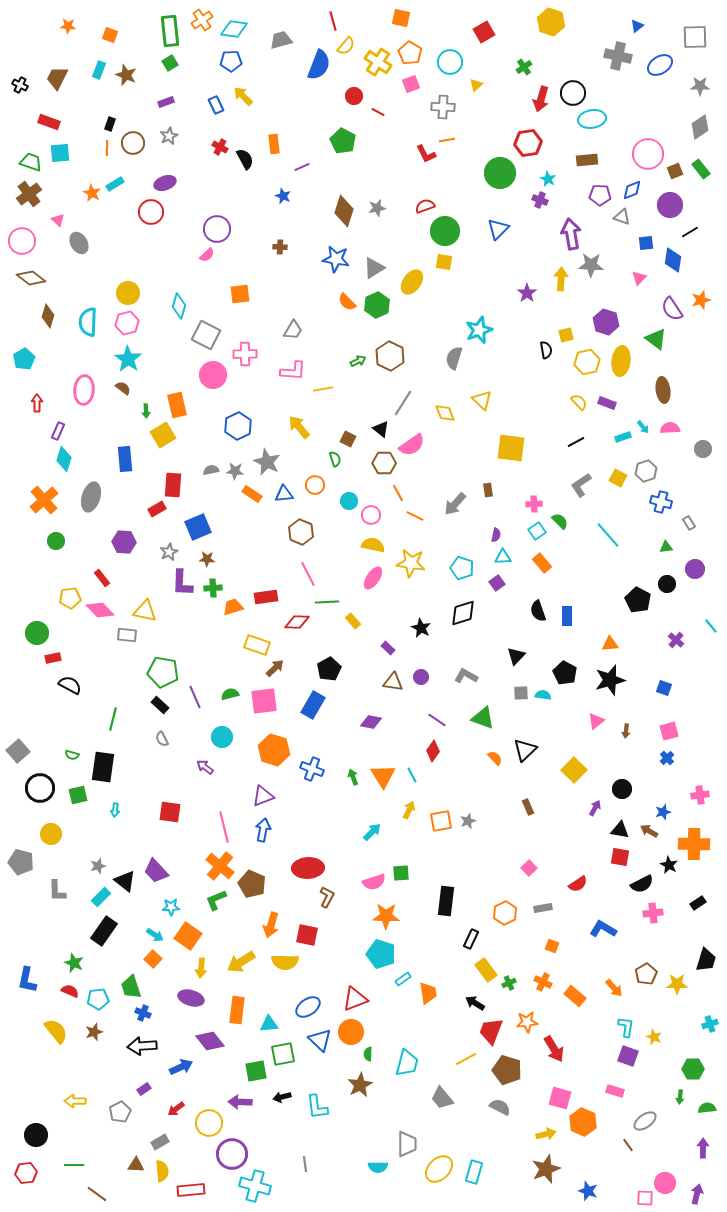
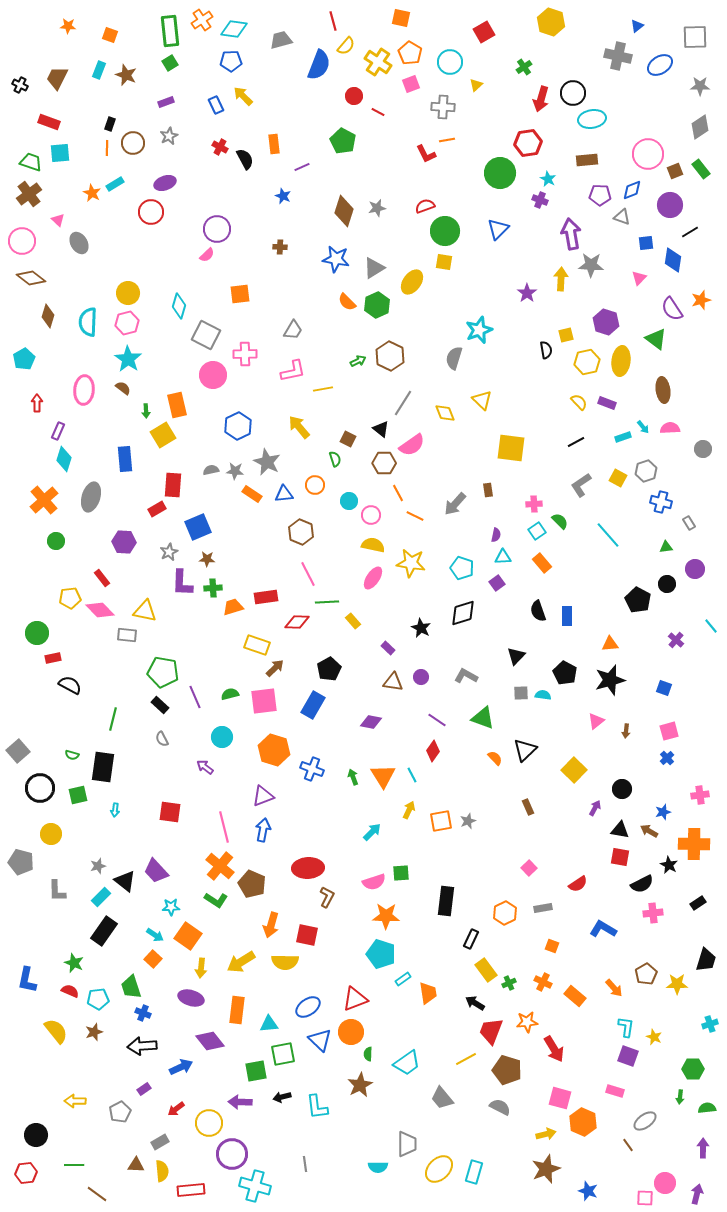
pink L-shape at (293, 371): rotated 16 degrees counterclockwise
green L-shape at (216, 900): rotated 125 degrees counterclockwise
cyan trapezoid at (407, 1063): rotated 40 degrees clockwise
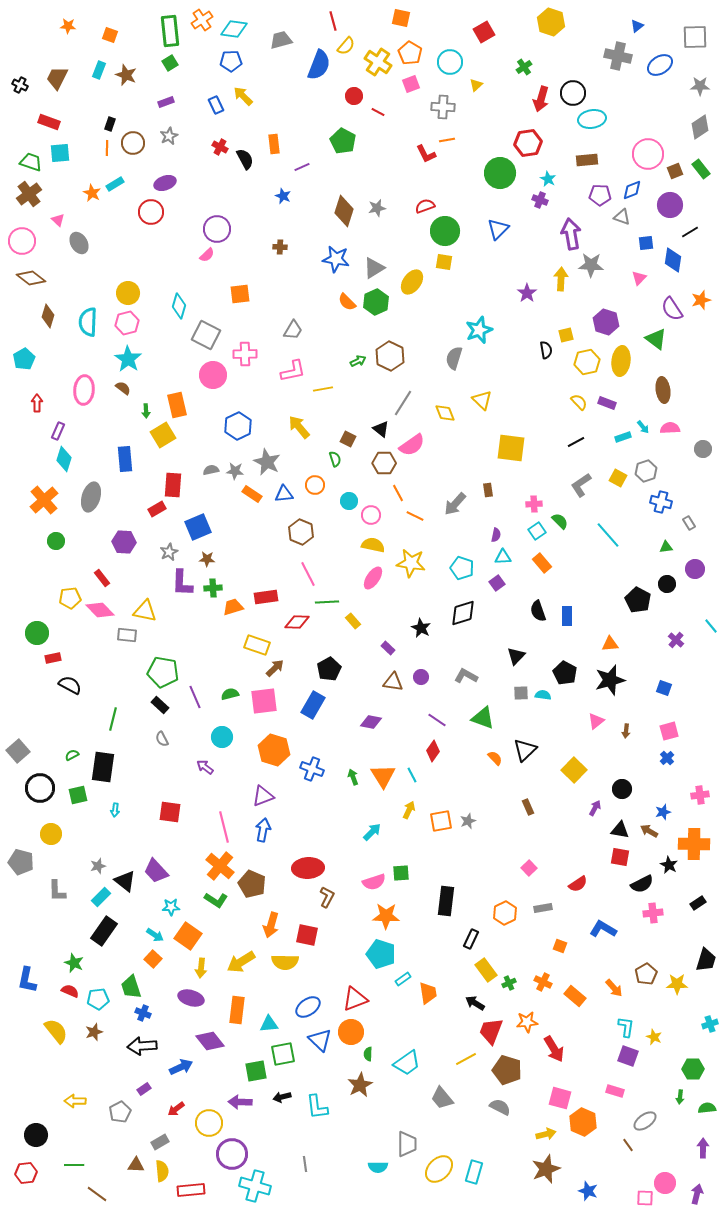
green hexagon at (377, 305): moved 1 px left, 3 px up
green semicircle at (72, 755): rotated 136 degrees clockwise
orange square at (552, 946): moved 8 px right
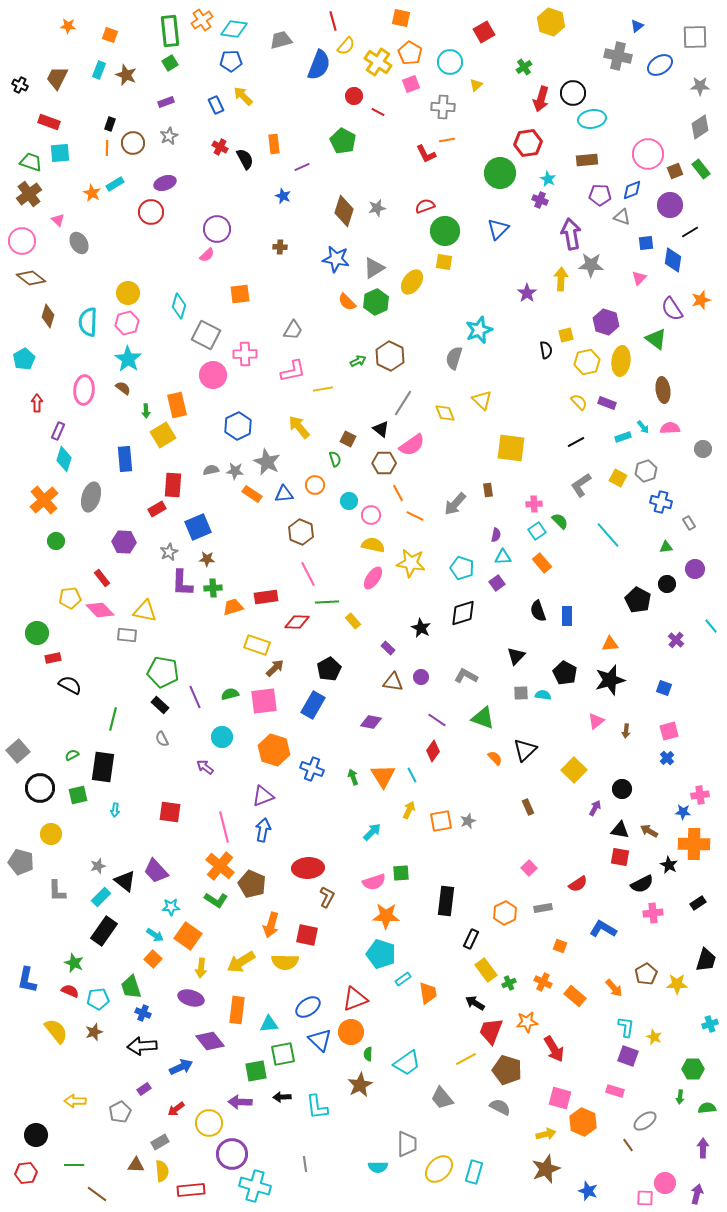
blue star at (663, 812): moved 20 px right; rotated 21 degrees clockwise
black arrow at (282, 1097): rotated 12 degrees clockwise
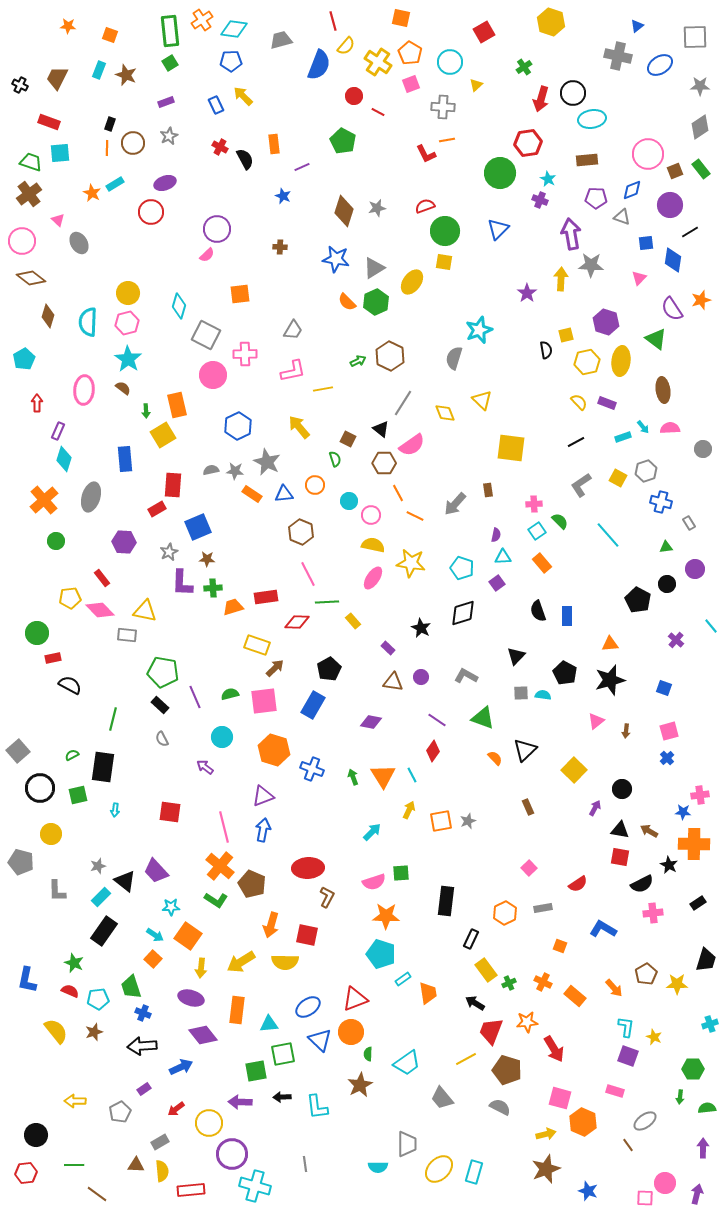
purple pentagon at (600, 195): moved 4 px left, 3 px down
purple diamond at (210, 1041): moved 7 px left, 6 px up
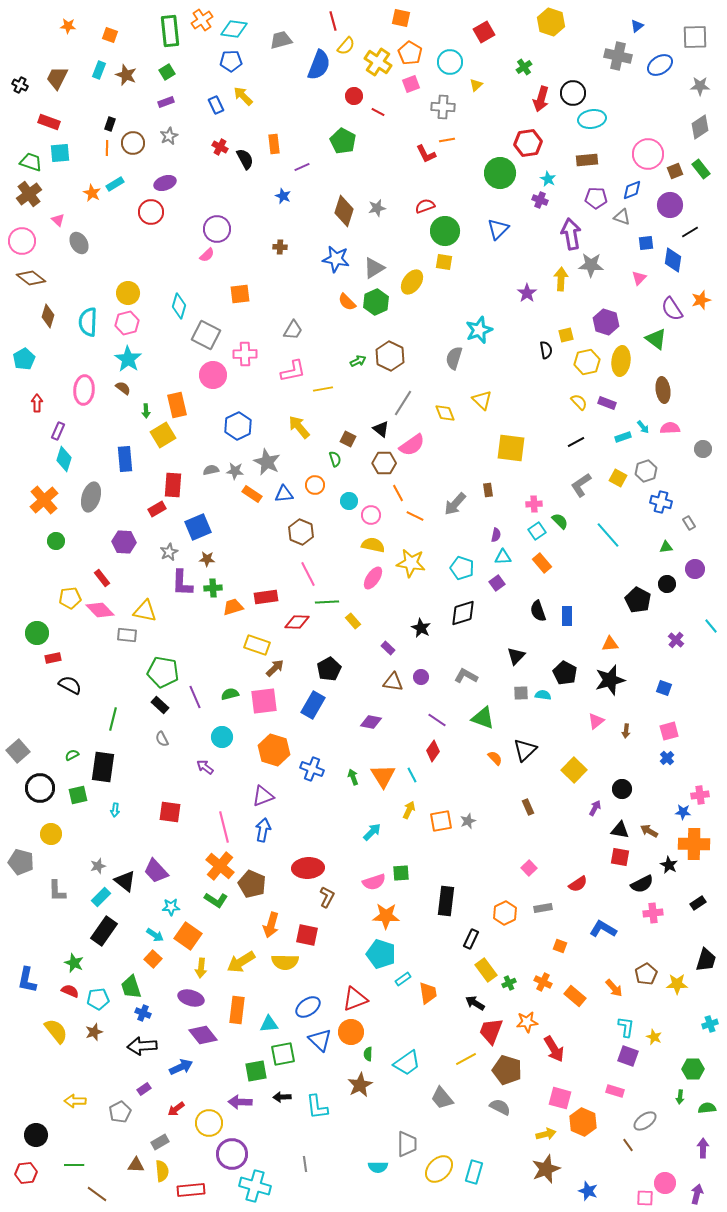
green square at (170, 63): moved 3 px left, 9 px down
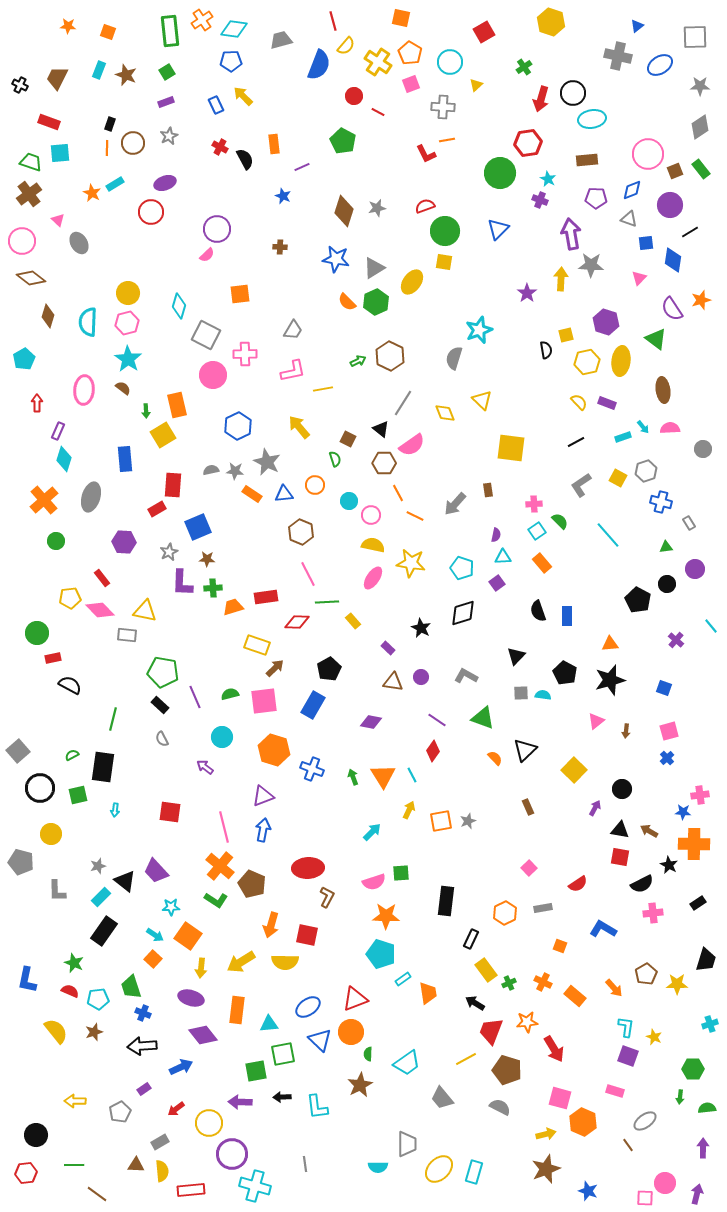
orange square at (110, 35): moved 2 px left, 3 px up
gray triangle at (622, 217): moved 7 px right, 2 px down
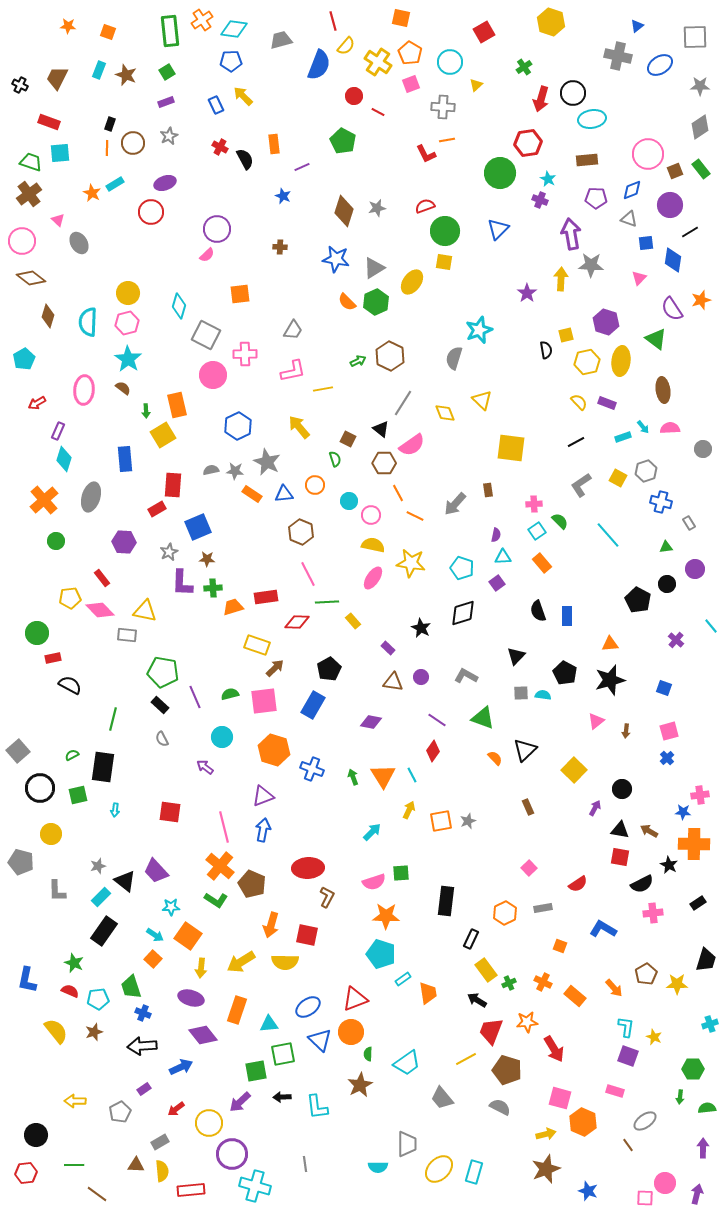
red arrow at (37, 403): rotated 120 degrees counterclockwise
black arrow at (475, 1003): moved 2 px right, 3 px up
orange rectangle at (237, 1010): rotated 12 degrees clockwise
purple arrow at (240, 1102): rotated 45 degrees counterclockwise
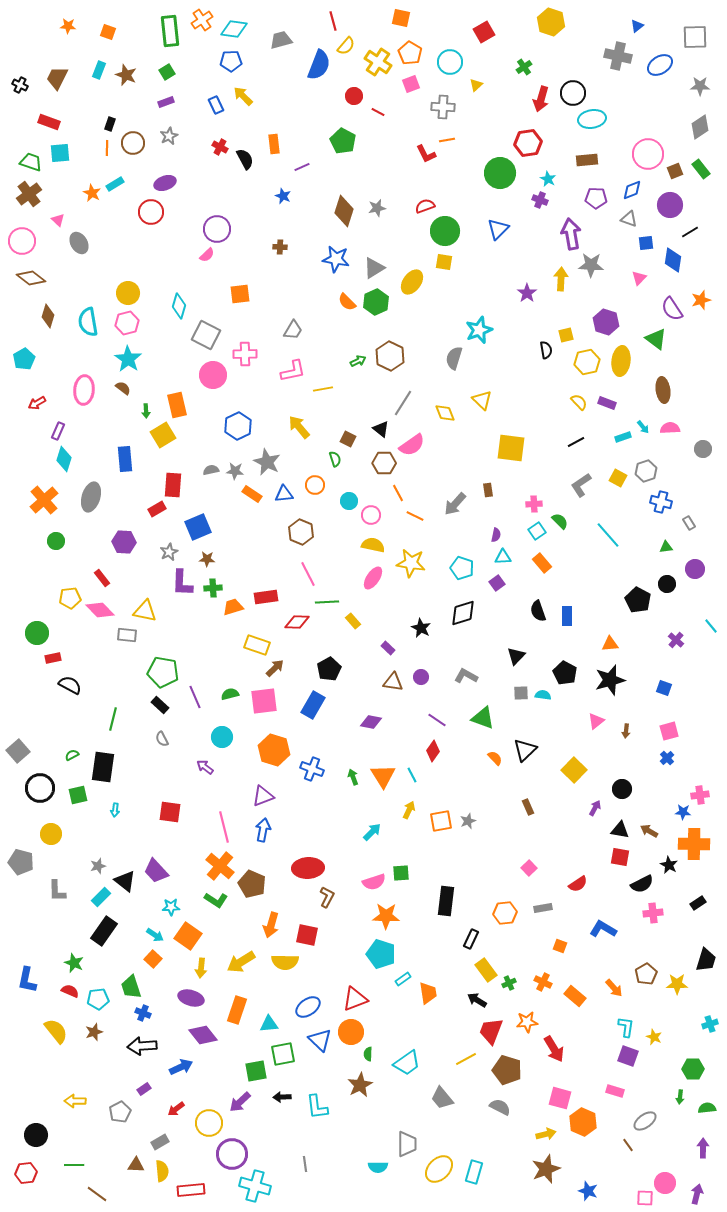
cyan semicircle at (88, 322): rotated 12 degrees counterclockwise
orange hexagon at (505, 913): rotated 20 degrees clockwise
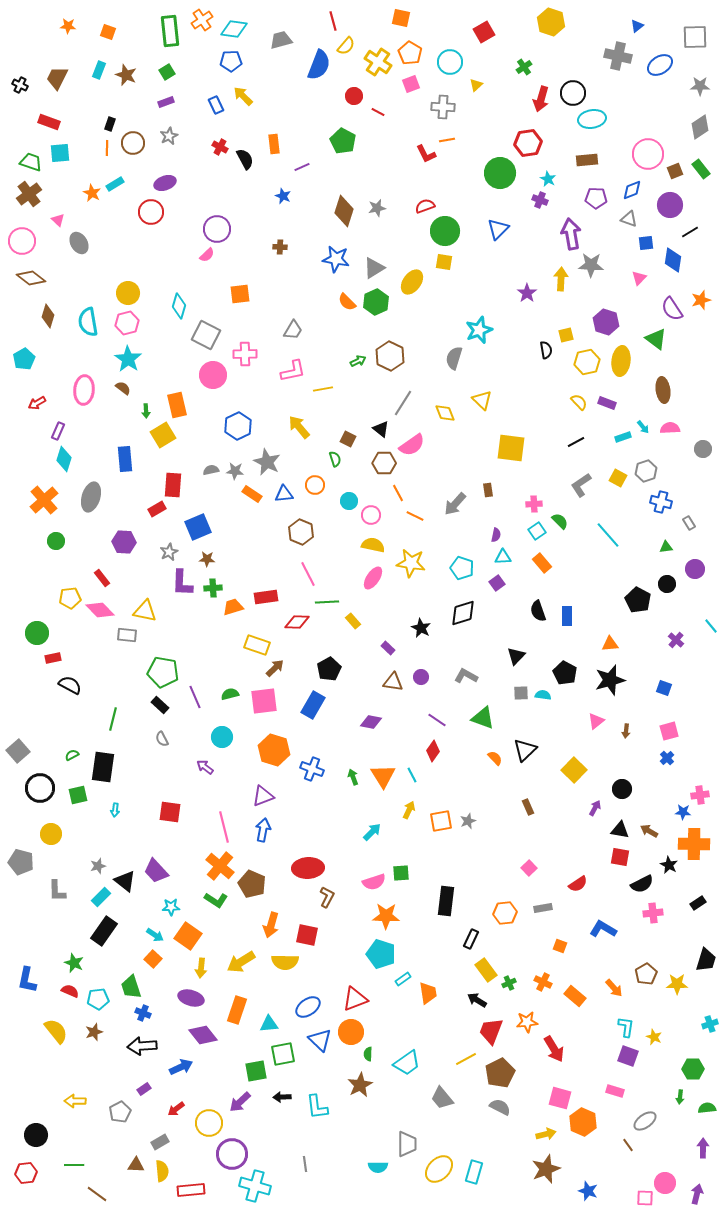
brown pentagon at (507, 1070): moved 7 px left, 3 px down; rotated 28 degrees clockwise
